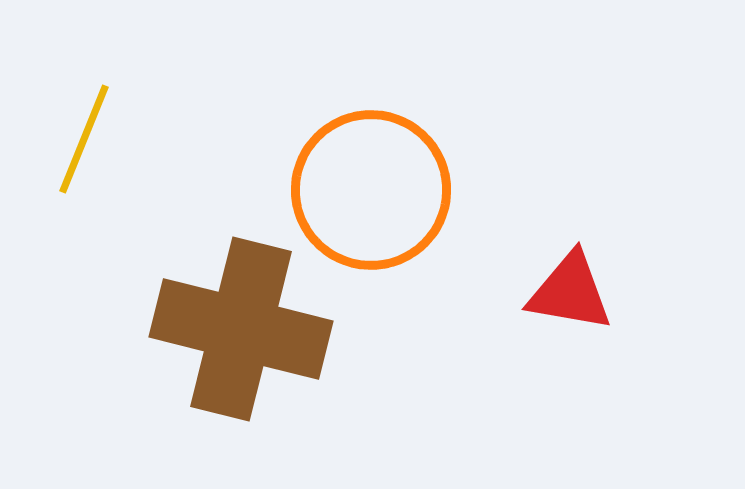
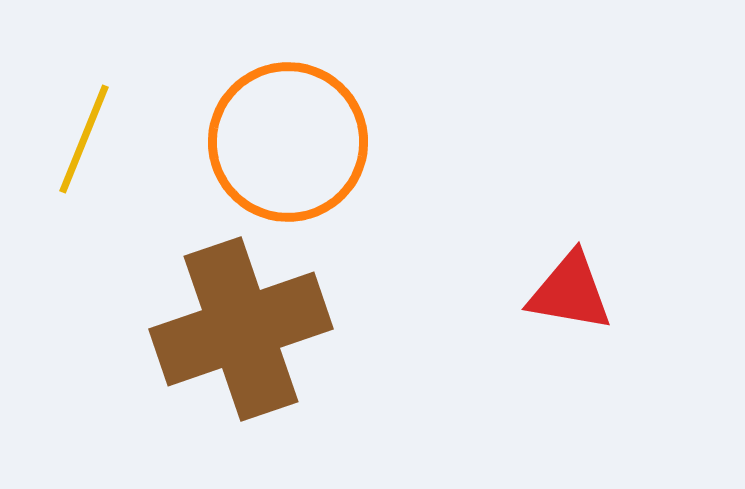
orange circle: moved 83 px left, 48 px up
brown cross: rotated 33 degrees counterclockwise
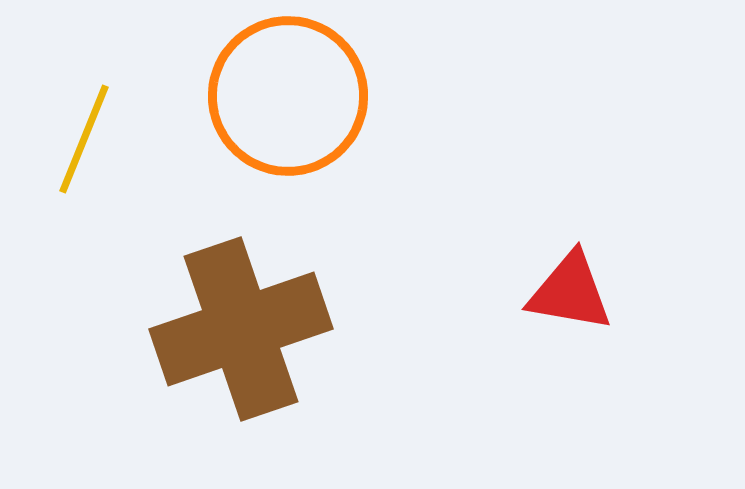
orange circle: moved 46 px up
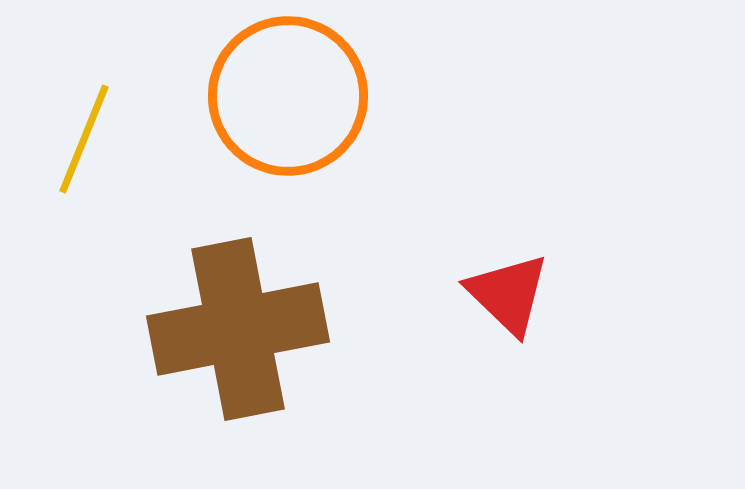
red triangle: moved 62 px left, 2 px down; rotated 34 degrees clockwise
brown cross: moved 3 px left; rotated 8 degrees clockwise
